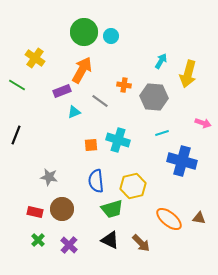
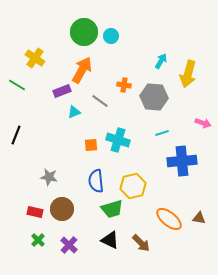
blue cross: rotated 20 degrees counterclockwise
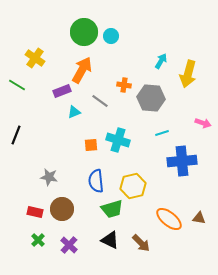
gray hexagon: moved 3 px left, 1 px down
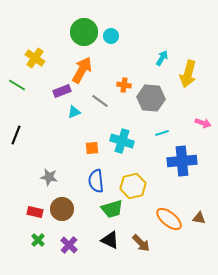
cyan arrow: moved 1 px right, 3 px up
cyan cross: moved 4 px right, 1 px down
orange square: moved 1 px right, 3 px down
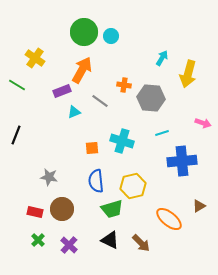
brown triangle: moved 12 px up; rotated 40 degrees counterclockwise
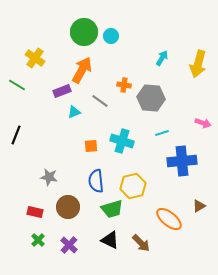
yellow arrow: moved 10 px right, 10 px up
orange square: moved 1 px left, 2 px up
brown circle: moved 6 px right, 2 px up
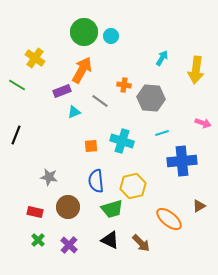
yellow arrow: moved 2 px left, 6 px down; rotated 8 degrees counterclockwise
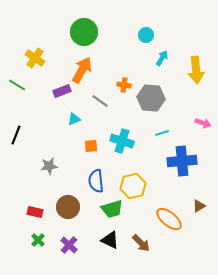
cyan circle: moved 35 px right, 1 px up
yellow arrow: rotated 12 degrees counterclockwise
cyan triangle: moved 7 px down
gray star: moved 11 px up; rotated 18 degrees counterclockwise
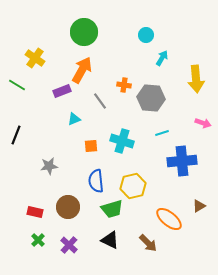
yellow arrow: moved 9 px down
gray line: rotated 18 degrees clockwise
brown arrow: moved 7 px right
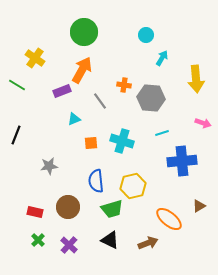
orange square: moved 3 px up
brown arrow: rotated 66 degrees counterclockwise
